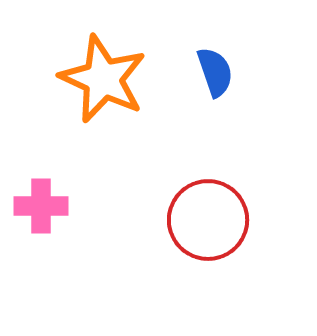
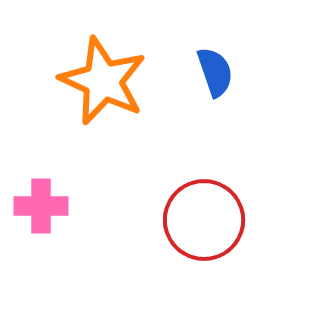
orange star: moved 2 px down
red circle: moved 4 px left
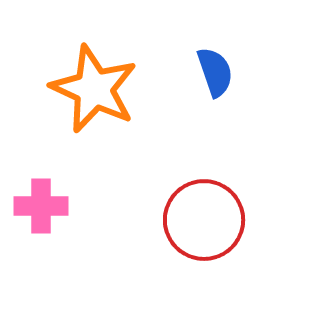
orange star: moved 9 px left, 8 px down
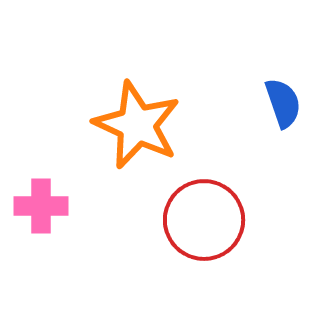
blue semicircle: moved 68 px right, 31 px down
orange star: moved 43 px right, 36 px down
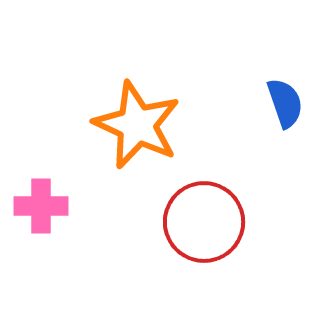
blue semicircle: moved 2 px right
red circle: moved 2 px down
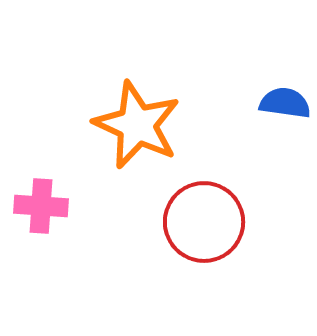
blue semicircle: rotated 63 degrees counterclockwise
pink cross: rotated 4 degrees clockwise
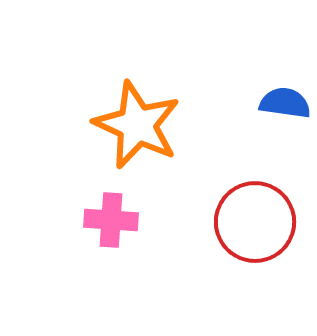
pink cross: moved 70 px right, 14 px down
red circle: moved 51 px right
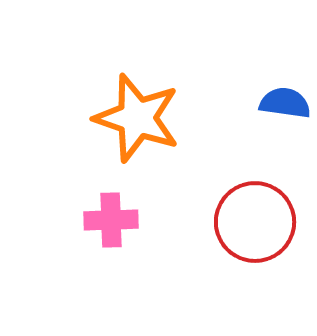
orange star: moved 7 px up; rotated 6 degrees counterclockwise
pink cross: rotated 6 degrees counterclockwise
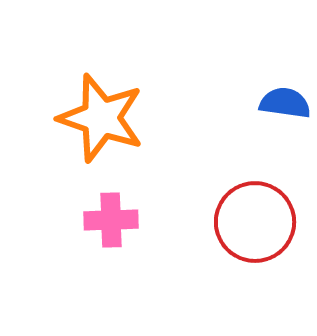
orange star: moved 36 px left
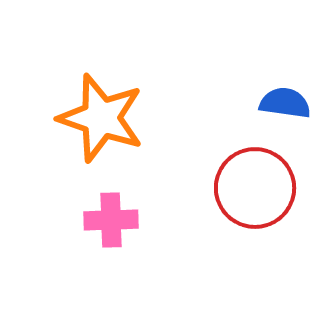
red circle: moved 34 px up
